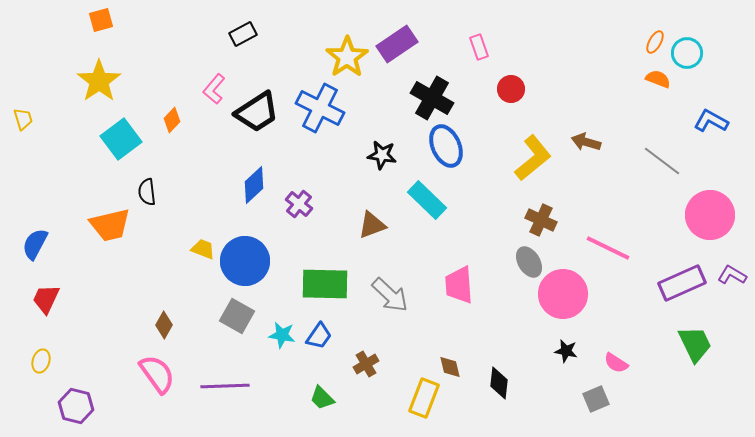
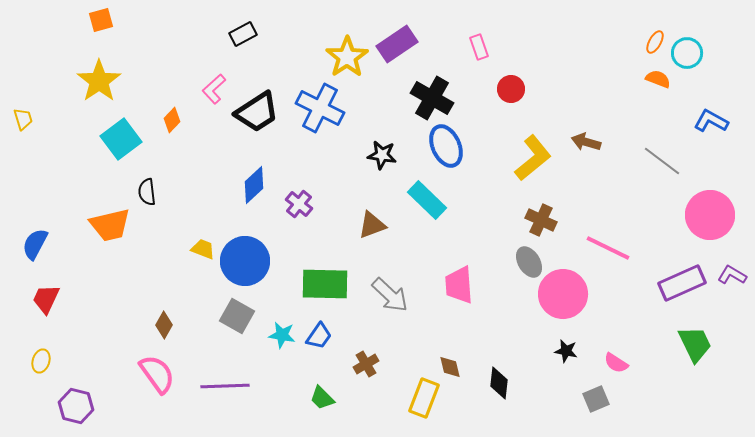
pink L-shape at (214, 89): rotated 8 degrees clockwise
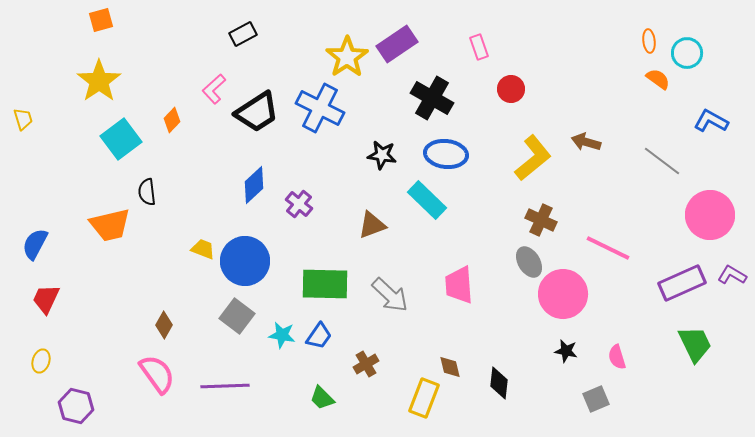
orange ellipse at (655, 42): moved 6 px left, 1 px up; rotated 35 degrees counterclockwise
orange semicircle at (658, 79): rotated 15 degrees clockwise
blue ellipse at (446, 146): moved 8 px down; rotated 60 degrees counterclockwise
gray square at (237, 316): rotated 8 degrees clockwise
pink semicircle at (616, 363): moved 1 px right, 6 px up; rotated 40 degrees clockwise
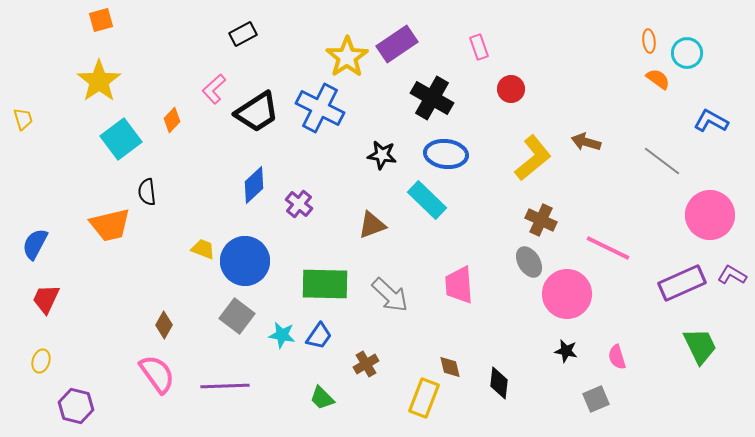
pink circle at (563, 294): moved 4 px right
green trapezoid at (695, 344): moved 5 px right, 2 px down
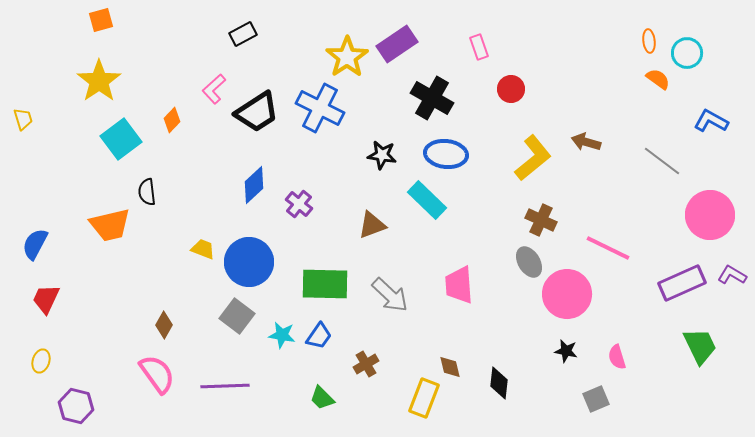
blue circle at (245, 261): moved 4 px right, 1 px down
